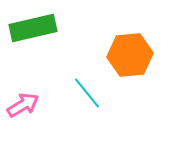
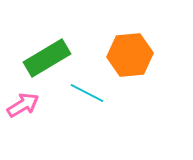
green rectangle: moved 14 px right, 30 px down; rotated 18 degrees counterclockwise
cyan line: rotated 24 degrees counterclockwise
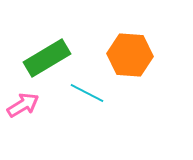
orange hexagon: rotated 9 degrees clockwise
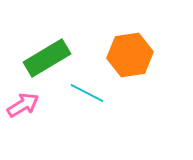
orange hexagon: rotated 12 degrees counterclockwise
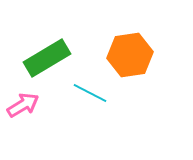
cyan line: moved 3 px right
